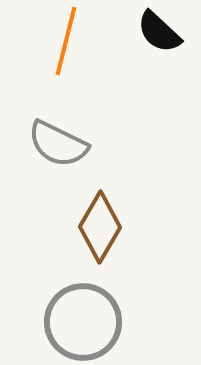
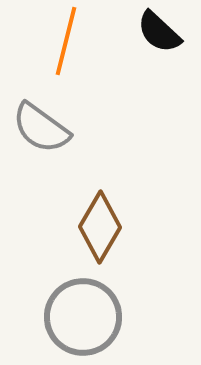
gray semicircle: moved 17 px left, 16 px up; rotated 10 degrees clockwise
gray circle: moved 5 px up
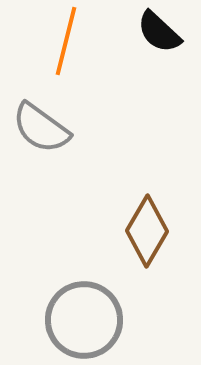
brown diamond: moved 47 px right, 4 px down
gray circle: moved 1 px right, 3 px down
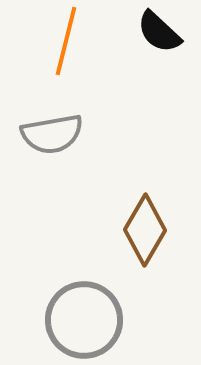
gray semicircle: moved 11 px right, 6 px down; rotated 46 degrees counterclockwise
brown diamond: moved 2 px left, 1 px up
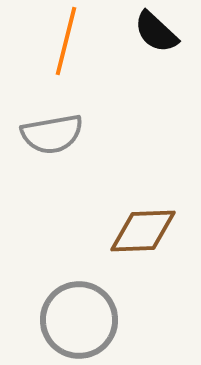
black semicircle: moved 3 px left
brown diamond: moved 2 px left, 1 px down; rotated 58 degrees clockwise
gray circle: moved 5 px left
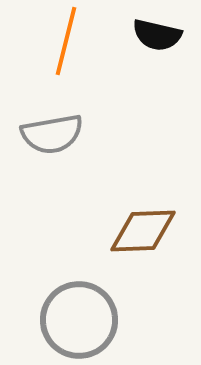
black semicircle: moved 1 px right, 3 px down; rotated 30 degrees counterclockwise
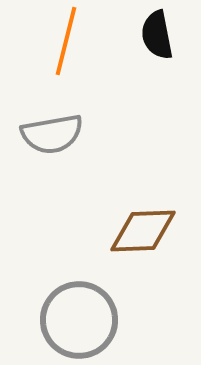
black semicircle: rotated 66 degrees clockwise
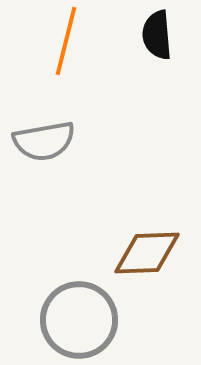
black semicircle: rotated 6 degrees clockwise
gray semicircle: moved 8 px left, 7 px down
brown diamond: moved 4 px right, 22 px down
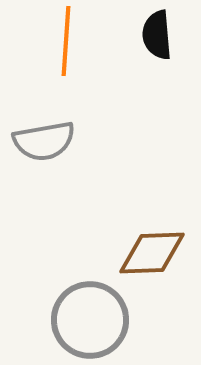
orange line: rotated 10 degrees counterclockwise
brown diamond: moved 5 px right
gray circle: moved 11 px right
